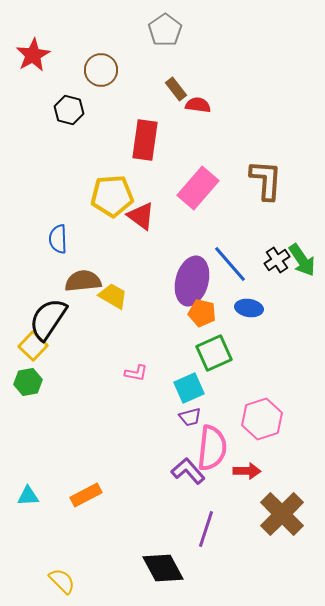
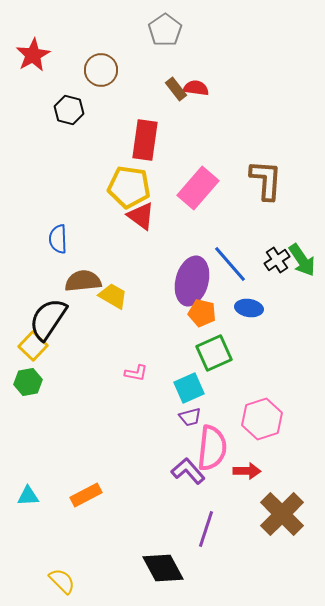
red semicircle: moved 2 px left, 17 px up
yellow pentagon: moved 17 px right, 9 px up; rotated 12 degrees clockwise
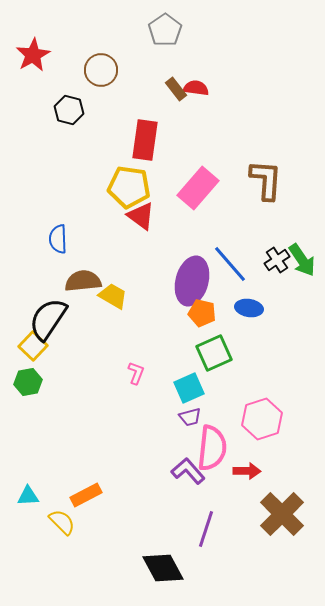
pink L-shape: rotated 80 degrees counterclockwise
yellow semicircle: moved 59 px up
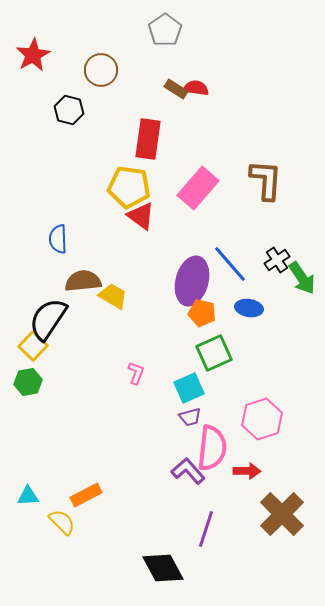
brown rectangle: rotated 20 degrees counterclockwise
red rectangle: moved 3 px right, 1 px up
green arrow: moved 18 px down
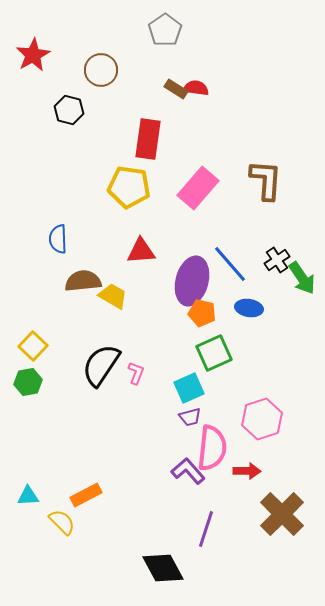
red triangle: moved 35 px down; rotated 40 degrees counterclockwise
black semicircle: moved 53 px right, 46 px down
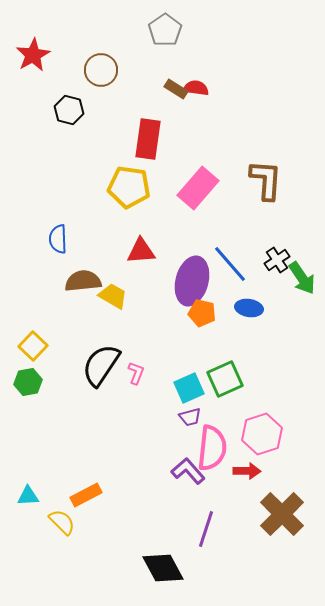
green square: moved 11 px right, 26 px down
pink hexagon: moved 15 px down
